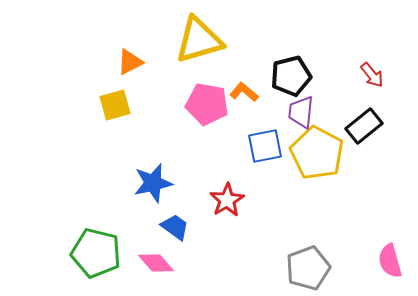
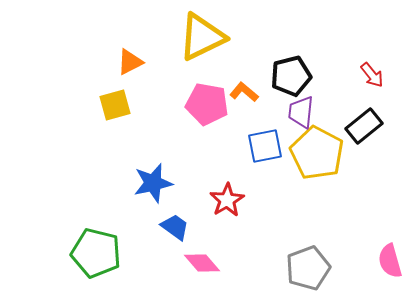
yellow triangle: moved 3 px right, 3 px up; rotated 10 degrees counterclockwise
pink diamond: moved 46 px right
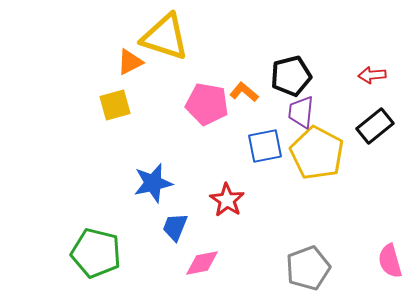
yellow triangle: moved 37 px left; rotated 44 degrees clockwise
red arrow: rotated 124 degrees clockwise
black rectangle: moved 11 px right
red star: rotated 8 degrees counterclockwise
blue trapezoid: rotated 104 degrees counterclockwise
pink diamond: rotated 60 degrees counterclockwise
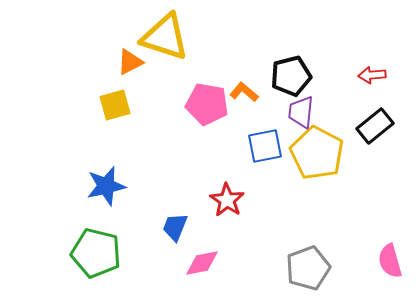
blue star: moved 47 px left, 3 px down
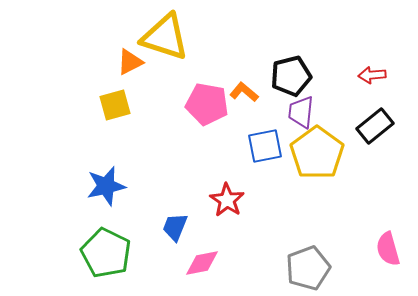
yellow pentagon: rotated 8 degrees clockwise
green pentagon: moved 10 px right; rotated 12 degrees clockwise
pink semicircle: moved 2 px left, 12 px up
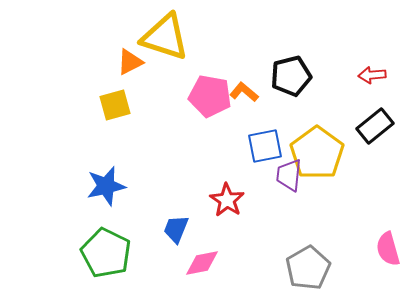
pink pentagon: moved 3 px right, 8 px up
purple trapezoid: moved 12 px left, 63 px down
blue trapezoid: moved 1 px right, 2 px down
gray pentagon: rotated 9 degrees counterclockwise
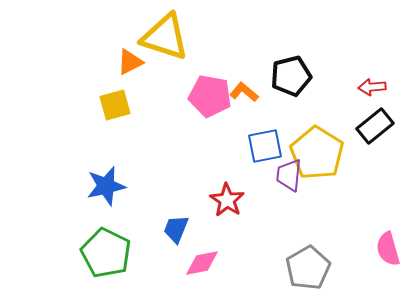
red arrow: moved 12 px down
yellow pentagon: rotated 4 degrees counterclockwise
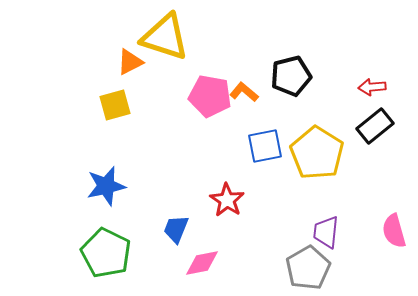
purple trapezoid: moved 37 px right, 57 px down
pink semicircle: moved 6 px right, 18 px up
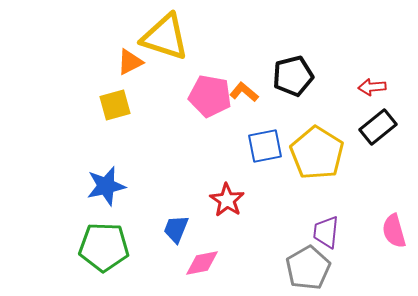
black pentagon: moved 2 px right
black rectangle: moved 3 px right, 1 px down
green pentagon: moved 2 px left, 6 px up; rotated 24 degrees counterclockwise
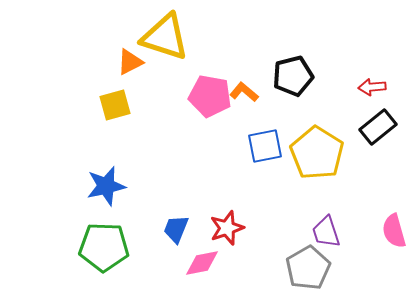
red star: moved 28 px down; rotated 20 degrees clockwise
purple trapezoid: rotated 24 degrees counterclockwise
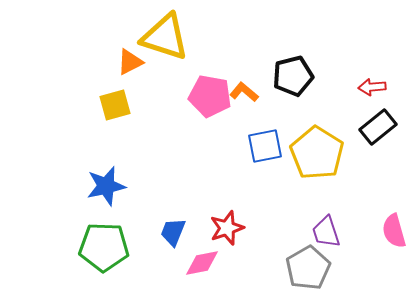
blue trapezoid: moved 3 px left, 3 px down
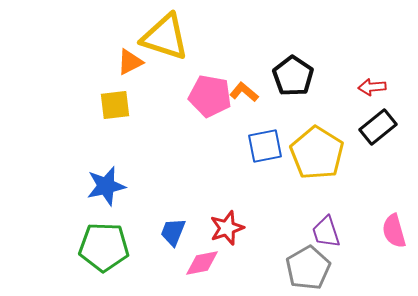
black pentagon: rotated 24 degrees counterclockwise
yellow square: rotated 8 degrees clockwise
